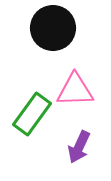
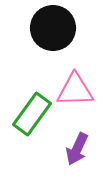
purple arrow: moved 2 px left, 2 px down
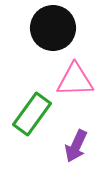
pink triangle: moved 10 px up
purple arrow: moved 1 px left, 3 px up
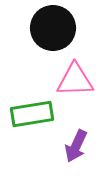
green rectangle: rotated 45 degrees clockwise
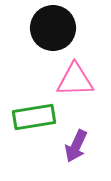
green rectangle: moved 2 px right, 3 px down
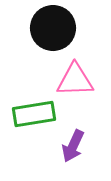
green rectangle: moved 3 px up
purple arrow: moved 3 px left
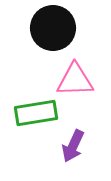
green rectangle: moved 2 px right, 1 px up
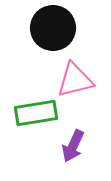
pink triangle: rotated 12 degrees counterclockwise
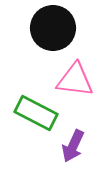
pink triangle: rotated 21 degrees clockwise
green rectangle: rotated 36 degrees clockwise
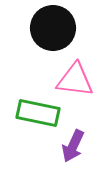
green rectangle: moved 2 px right; rotated 15 degrees counterclockwise
